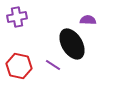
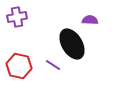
purple semicircle: moved 2 px right
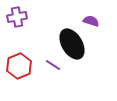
purple semicircle: moved 1 px right, 1 px down; rotated 14 degrees clockwise
red hexagon: rotated 25 degrees clockwise
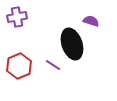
black ellipse: rotated 12 degrees clockwise
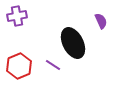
purple cross: moved 1 px up
purple semicircle: moved 10 px right; rotated 49 degrees clockwise
black ellipse: moved 1 px right, 1 px up; rotated 8 degrees counterclockwise
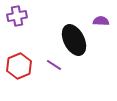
purple semicircle: rotated 63 degrees counterclockwise
black ellipse: moved 1 px right, 3 px up
purple line: moved 1 px right
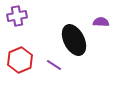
purple semicircle: moved 1 px down
red hexagon: moved 1 px right, 6 px up
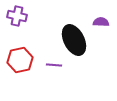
purple cross: rotated 24 degrees clockwise
red hexagon: rotated 10 degrees clockwise
purple line: rotated 28 degrees counterclockwise
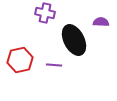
purple cross: moved 28 px right, 3 px up
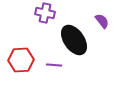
purple semicircle: moved 1 px right, 1 px up; rotated 49 degrees clockwise
black ellipse: rotated 8 degrees counterclockwise
red hexagon: moved 1 px right; rotated 10 degrees clockwise
